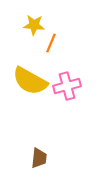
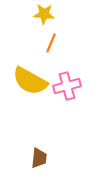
yellow star: moved 10 px right, 11 px up
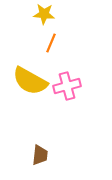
brown trapezoid: moved 1 px right, 3 px up
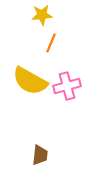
yellow star: moved 2 px left, 1 px down; rotated 10 degrees counterclockwise
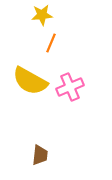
pink cross: moved 3 px right, 1 px down; rotated 8 degrees counterclockwise
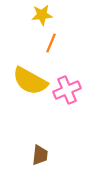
pink cross: moved 3 px left, 3 px down
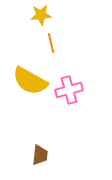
yellow star: moved 1 px left
orange line: rotated 36 degrees counterclockwise
pink cross: moved 2 px right; rotated 8 degrees clockwise
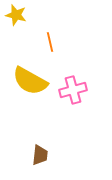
yellow star: moved 25 px left; rotated 20 degrees clockwise
orange line: moved 1 px left, 1 px up
pink cross: moved 4 px right
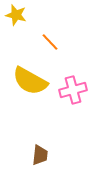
orange line: rotated 30 degrees counterclockwise
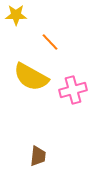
yellow star: rotated 15 degrees counterclockwise
yellow semicircle: moved 1 px right, 4 px up
brown trapezoid: moved 2 px left, 1 px down
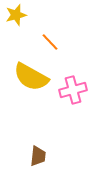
yellow star: rotated 15 degrees counterclockwise
